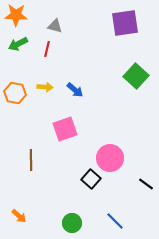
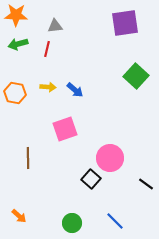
gray triangle: rotated 21 degrees counterclockwise
green arrow: rotated 12 degrees clockwise
yellow arrow: moved 3 px right
brown line: moved 3 px left, 2 px up
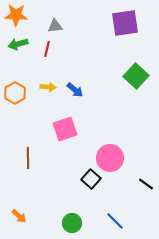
orange hexagon: rotated 20 degrees clockwise
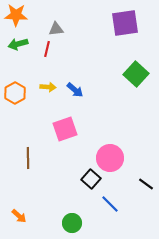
gray triangle: moved 1 px right, 3 px down
green square: moved 2 px up
blue line: moved 5 px left, 17 px up
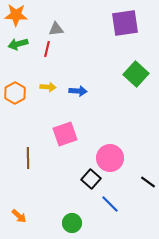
blue arrow: moved 3 px right, 1 px down; rotated 36 degrees counterclockwise
pink square: moved 5 px down
black line: moved 2 px right, 2 px up
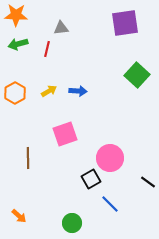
gray triangle: moved 5 px right, 1 px up
green square: moved 1 px right, 1 px down
yellow arrow: moved 1 px right, 4 px down; rotated 35 degrees counterclockwise
black square: rotated 18 degrees clockwise
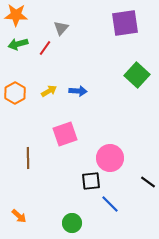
gray triangle: rotated 42 degrees counterclockwise
red line: moved 2 px left, 1 px up; rotated 21 degrees clockwise
black square: moved 2 px down; rotated 24 degrees clockwise
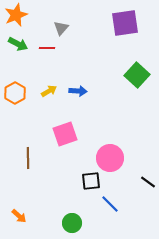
orange star: rotated 25 degrees counterclockwise
green arrow: rotated 138 degrees counterclockwise
red line: moved 2 px right; rotated 56 degrees clockwise
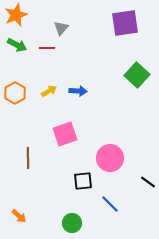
green arrow: moved 1 px left, 1 px down
black square: moved 8 px left
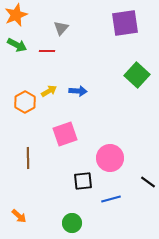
red line: moved 3 px down
orange hexagon: moved 10 px right, 9 px down
blue line: moved 1 px right, 5 px up; rotated 60 degrees counterclockwise
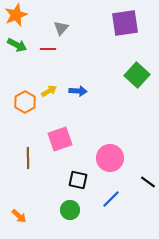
red line: moved 1 px right, 2 px up
pink square: moved 5 px left, 5 px down
black square: moved 5 px left, 1 px up; rotated 18 degrees clockwise
blue line: rotated 30 degrees counterclockwise
green circle: moved 2 px left, 13 px up
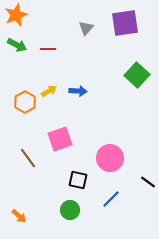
gray triangle: moved 25 px right
brown line: rotated 35 degrees counterclockwise
